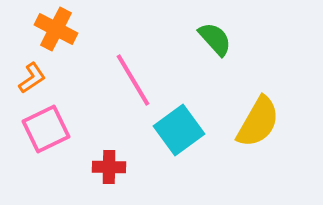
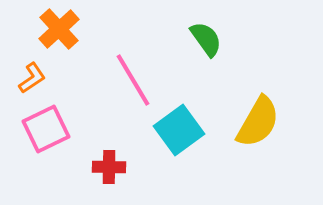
orange cross: moved 3 px right; rotated 21 degrees clockwise
green semicircle: moved 9 px left; rotated 6 degrees clockwise
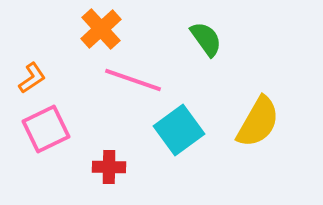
orange cross: moved 42 px right
pink line: rotated 40 degrees counterclockwise
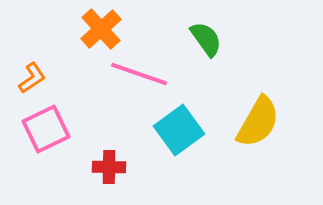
pink line: moved 6 px right, 6 px up
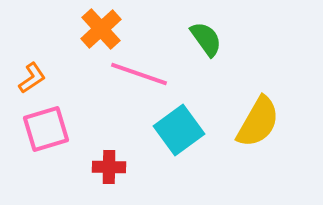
pink square: rotated 9 degrees clockwise
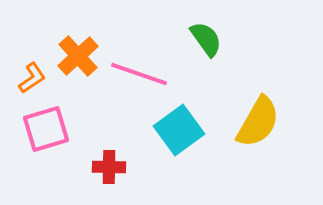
orange cross: moved 23 px left, 27 px down
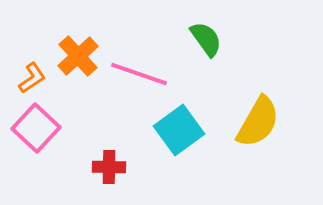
pink square: moved 10 px left, 1 px up; rotated 30 degrees counterclockwise
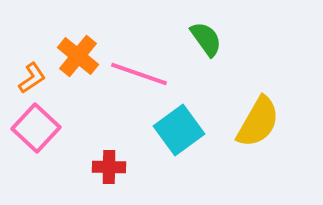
orange cross: rotated 9 degrees counterclockwise
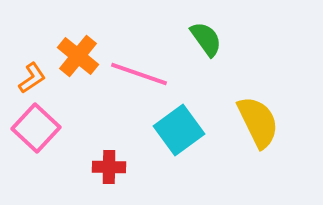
yellow semicircle: rotated 56 degrees counterclockwise
